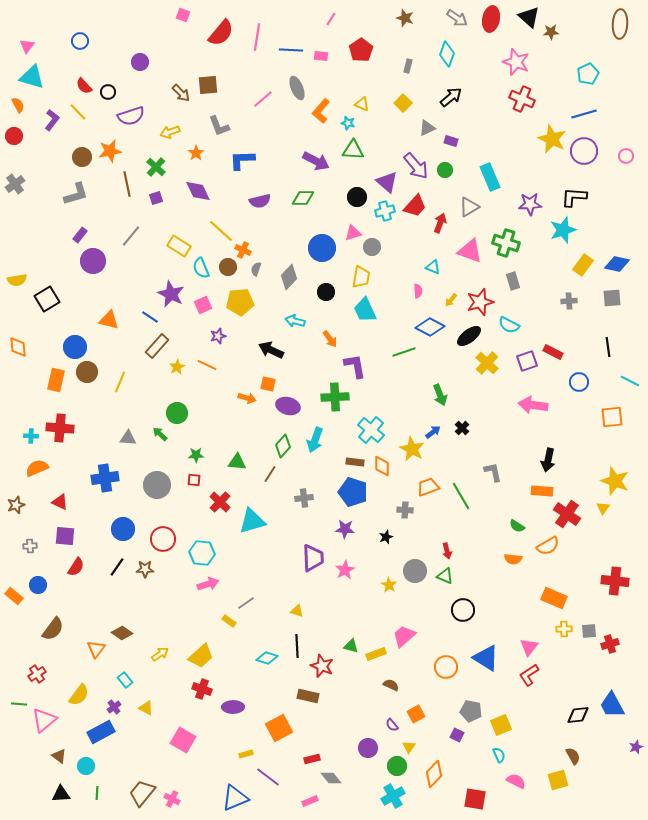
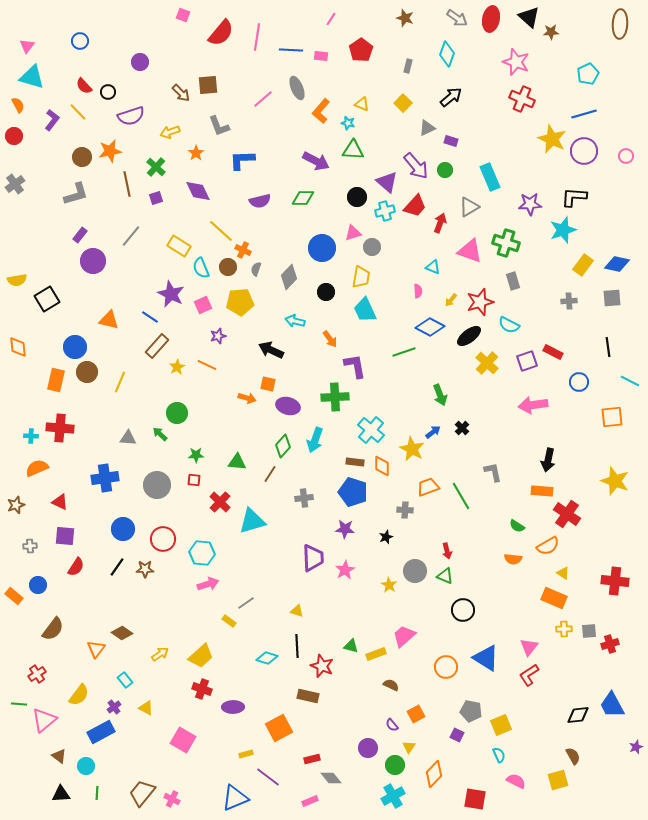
pink arrow at (533, 405): rotated 16 degrees counterclockwise
yellow triangle at (603, 508): moved 40 px left, 65 px down; rotated 32 degrees counterclockwise
green circle at (397, 766): moved 2 px left, 1 px up
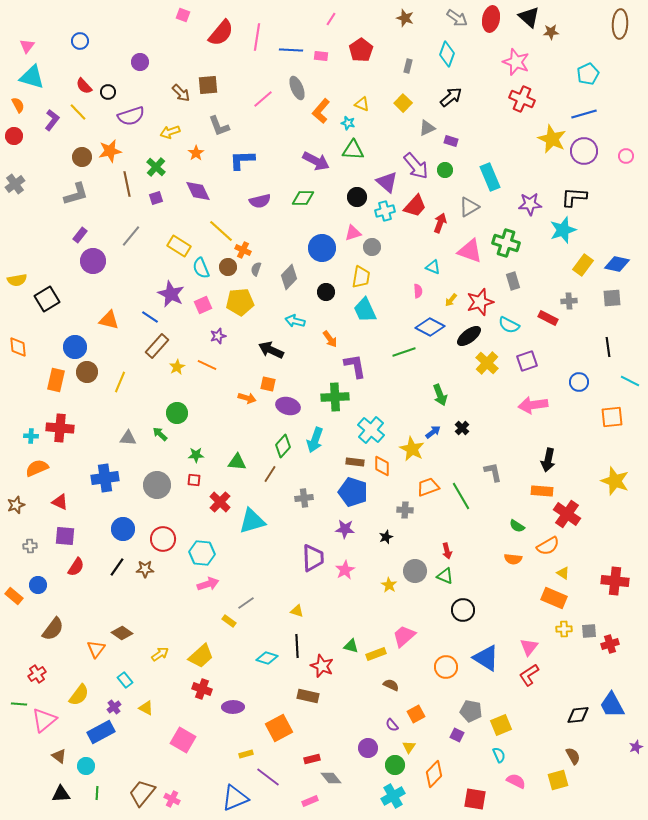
red rectangle at (553, 352): moved 5 px left, 34 px up
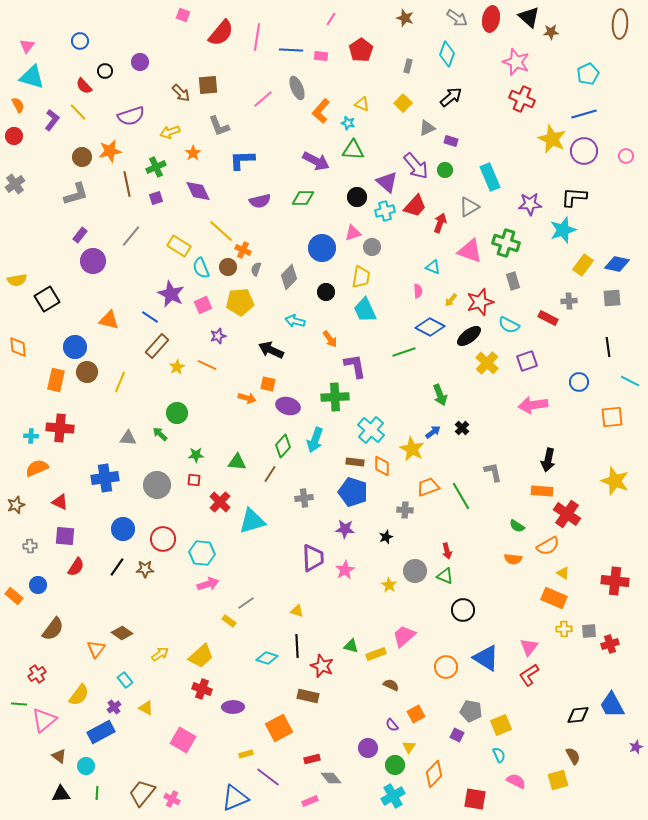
black circle at (108, 92): moved 3 px left, 21 px up
orange star at (196, 153): moved 3 px left
green cross at (156, 167): rotated 24 degrees clockwise
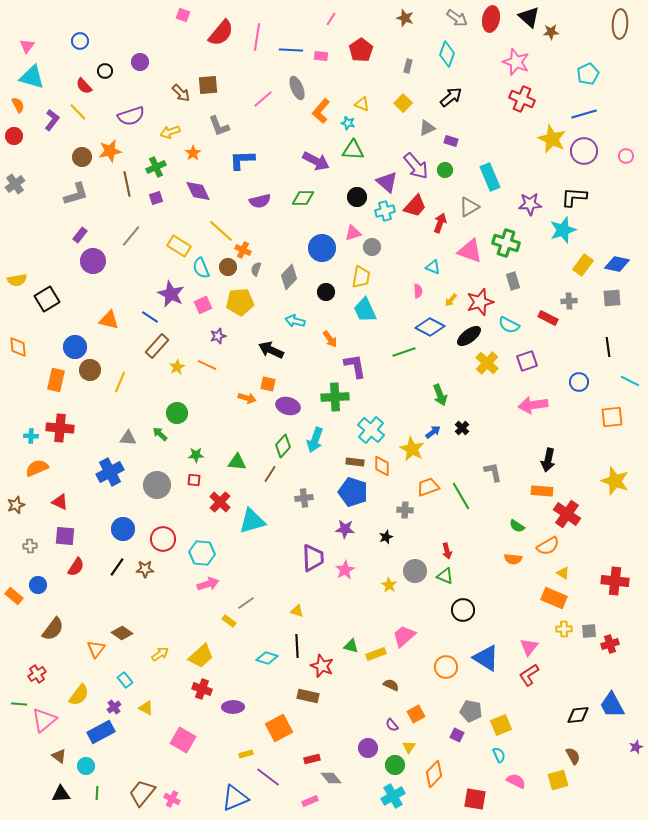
brown circle at (87, 372): moved 3 px right, 2 px up
blue cross at (105, 478): moved 5 px right, 6 px up; rotated 20 degrees counterclockwise
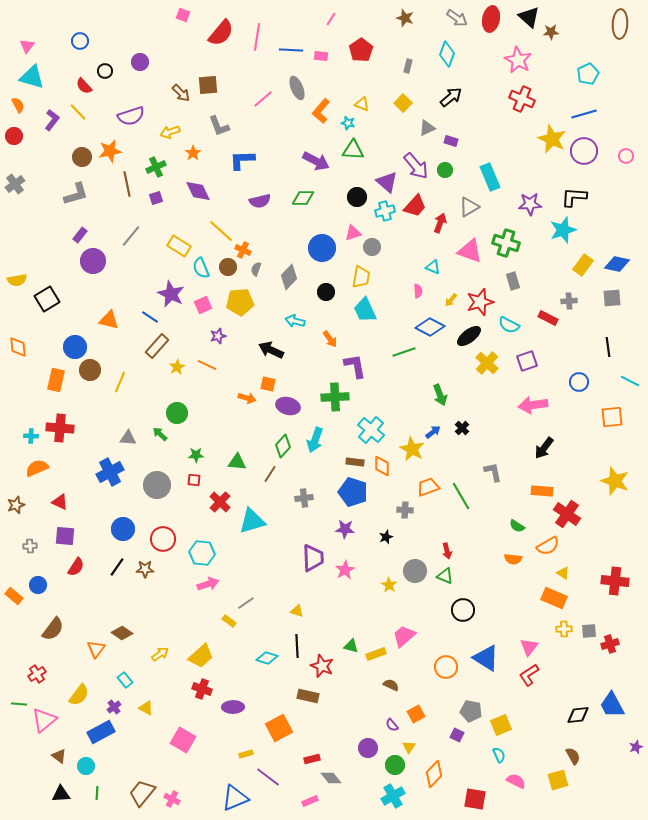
pink star at (516, 62): moved 2 px right, 2 px up; rotated 8 degrees clockwise
black arrow at (548, 460): moved 4 px left, 12 px up; rotated 25 degrees clockwise
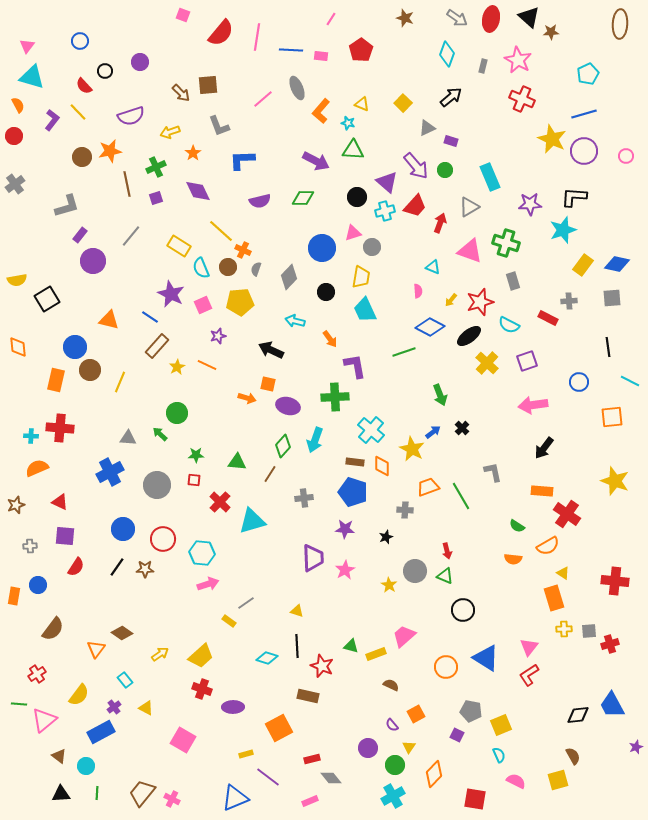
gray rectangle at (408, 66): moved 75 px right
gray L-shape at (76, 194): moved 9 px left, 12 px down
orange rectangle at (14, 596): rotated 60 degrees clockwise
orange rectangle at (554, 598): rotated 50 degrees clockwise
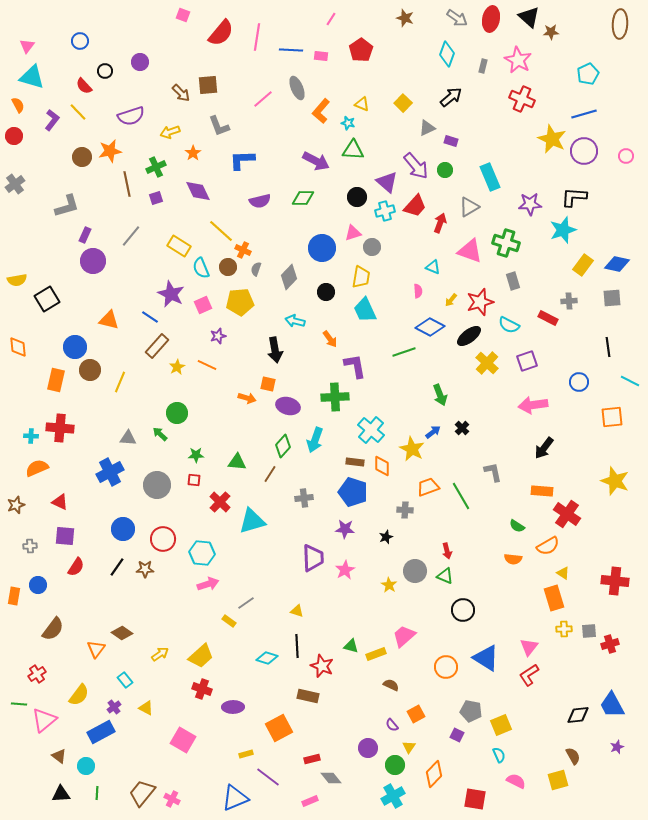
purple rectangle at (80, 235): moved 5 px right; rotated 14 degrees counterclockwise
black arrow at (271, 350): moved 4 px right; rotated 125 degrees counterclockwise
purple star at (636, 747): moved 19 px left
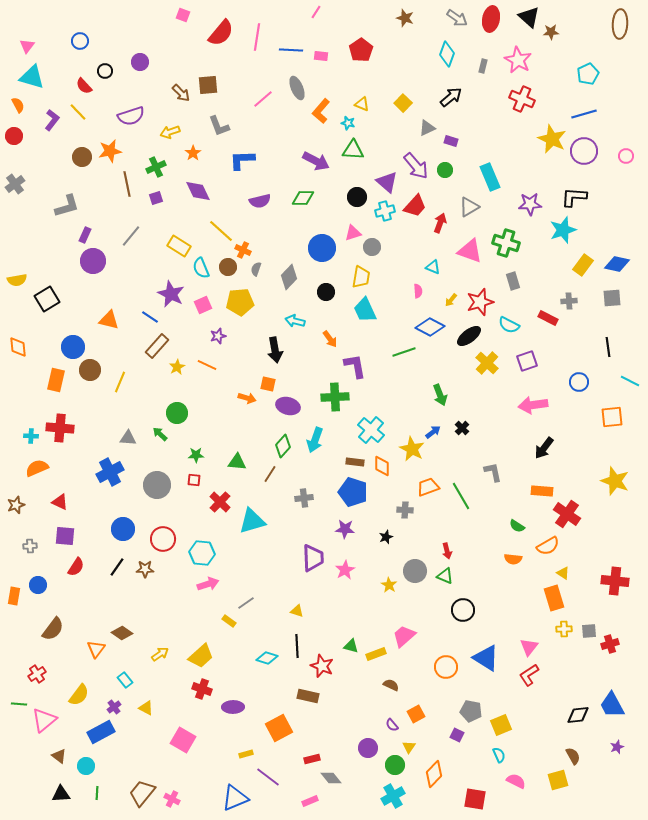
pink line at (331, 19): moved 15 px left, 7 px up
blue circle at (75, 347): moved 2 px left
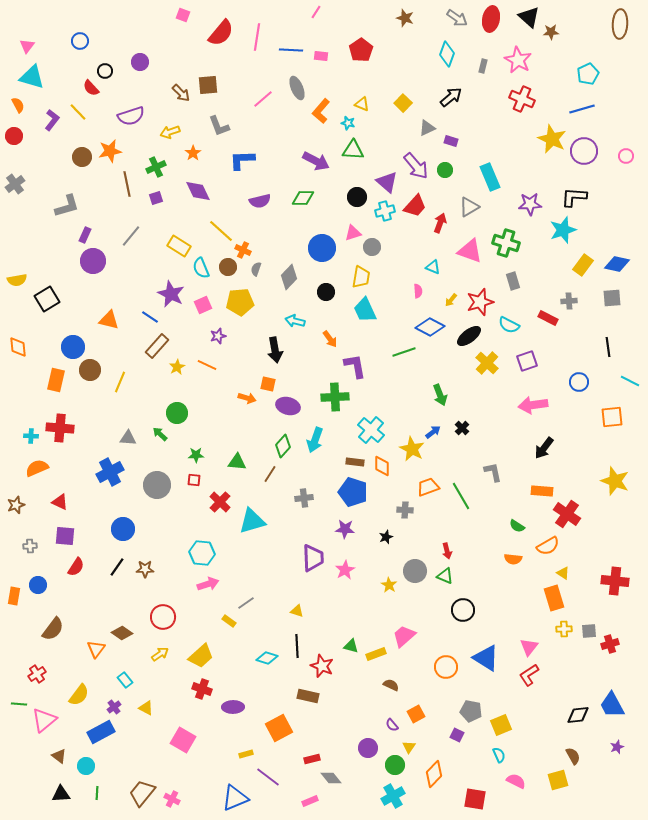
red semicircle at (84, 86): moved 7 px right, 2 px down
blue line at (584, 114): moved 2 px left, 5 px up
red circle at (163, 539): moved 78 px down
